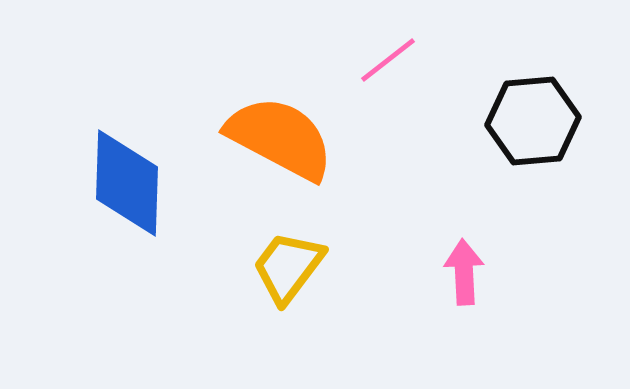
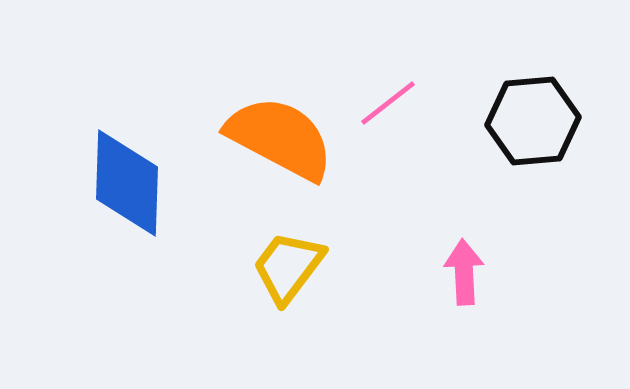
pink line: moved 43 px down
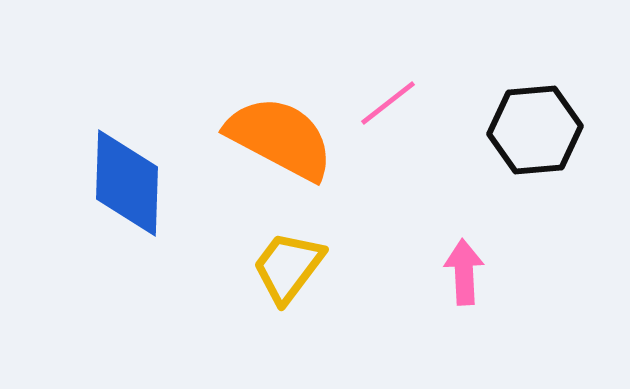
black hexagon: moved 2 px right, 9 px down
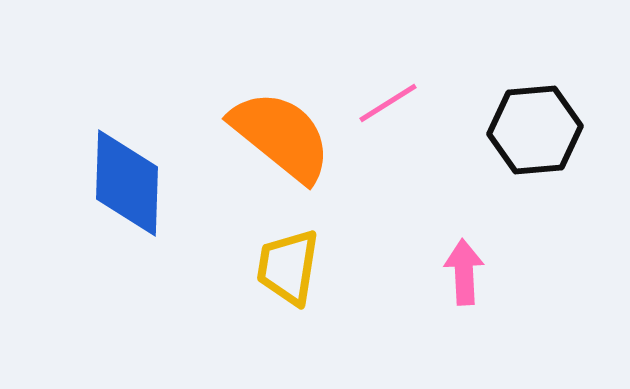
pink line: rotated 6 degrees clockwise
orange semicircle: moved 1 px right, 2 px up; rotated 11 degrees clockwise
yellow trapezoid: rotated 28 degrees counterclockwise
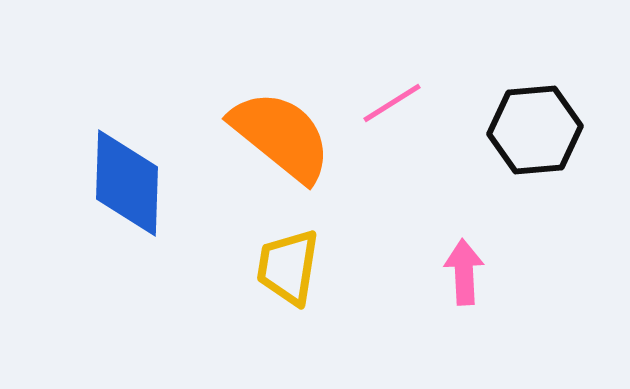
pink line: moved 4 px right
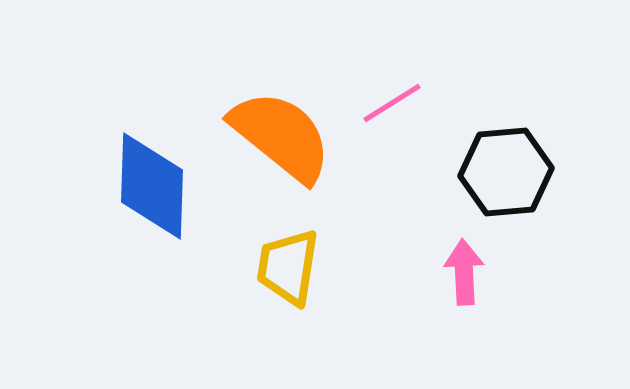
black hexagon: moved 29 px left, 42 px down
blue diamond: moved 25 px right, 3 px down
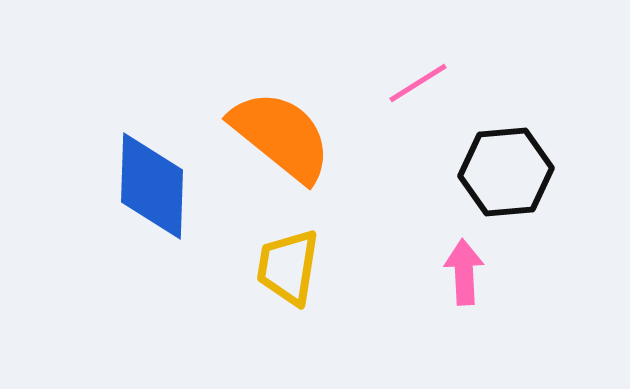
pink line: moved 26 px right, 20 px up
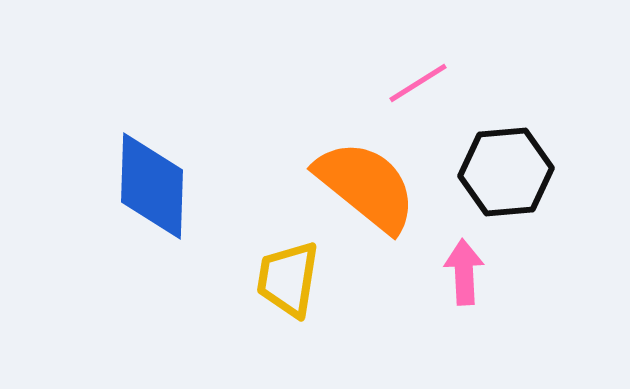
orange semicircle: moved 85 px right, 50 px down
yellow trapezoid: moved 12 px down
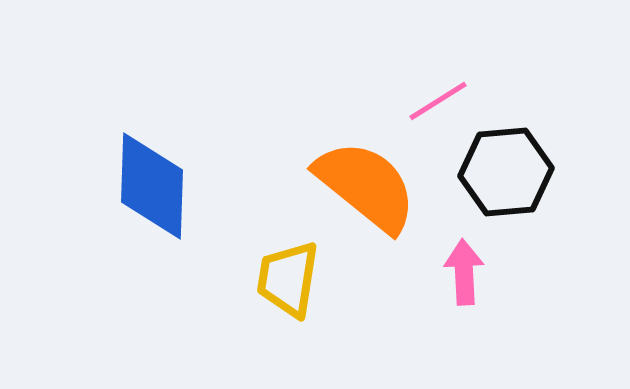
pink line: moved 20 px right, 18 px down
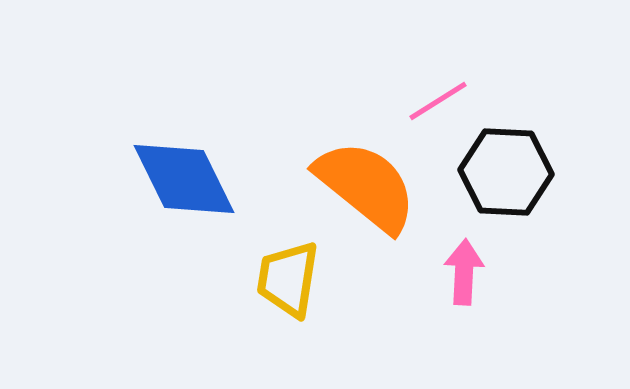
black hexagon: rotated 8 degrees clockwise
blue diamond: moved 32 px right, 7 px up; rotated 28 degrees counterclockwise
pink arrow: rotated 6 degrees clockwise
